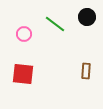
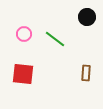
green line: moved 15 px down
brown rectangle: moved 2 px down
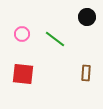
pink circle: moved 2 px left
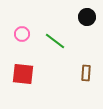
green line: moved 2 px down
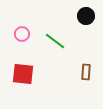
black circle: moved 1 px left, 1 px up
brown rectangle: moved 1 px up
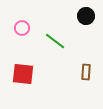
pink circle: moved 6 px up
